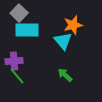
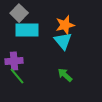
orange star: moved 8 px left
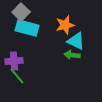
gray square: moved 2 px right, 1 px up
cyan rectangle: moved 2 px up; rotated 15 degrees clockwise
cyan triangle: moved 13 px right; rotated 24 degrees counterclockwise
green arrow: moved 7 px right, 20 px up; rotated 35 degrees counterclockwise
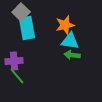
cyan rectangle: rotated 65 degrees clockwise
cyan triangle: moved 6 px left; rotated 18 degrees counterclockwise
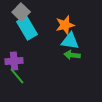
cyan rectangle: rotated 20 degrees counterclockwise
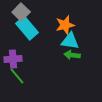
cyan rectangle: rotated 10 degrees counterclockwise
purple cross: moved 1 px left, 2 px up
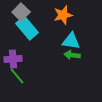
orange star: moved 2 px left, 10 px up
cyan triangle: moved 1 px right
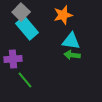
green line: moved 8 px right, 4 px down
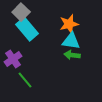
orange star: moved 6 px right, 9 px down
cyan rectangle: moved 1 px down
purple cross: rotated 30 degrees counterclockwise
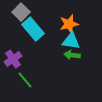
cyan rectangle: moved 6 px right
